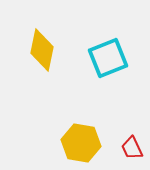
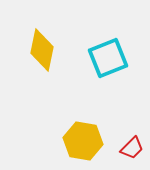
yellow hexagon: moved 2 px right, 2 px up
red trapezoid: rotated 110 degrees counterclockwise
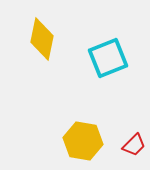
yellow diamond: moved 11 px up
red trapezoid: moved 2 px right, 3 px up
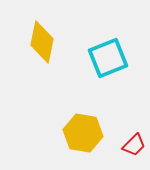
yellow diamond: moved 3 px down
yellow hexagon: moved 8 px up
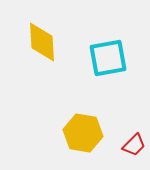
yellow diamond: rotated 15 degrees counterclockwise
cyan square: rotated 12 degrees clockwise
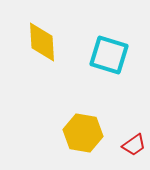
cyan square: moved 1 px right, 3 px up; rotated 27 degrees clockwise
red trapezoid: rotated 10 degrees clockwise
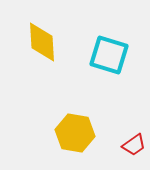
yellow hexagon: moved 8 px left
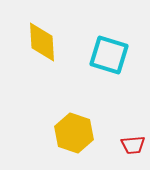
yellow hexagon: moved 1 px left; rotated 9 degrees clockwise
red trapezoid: moved 1 px left; rotated 30 degrees clockwise
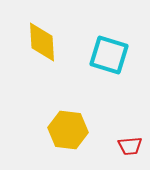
yellow hexagon: moved 6 px left, 3 px up; rotated 12 degrees counterclockwise
red trapezoid: moved 3 px left, 1 px down
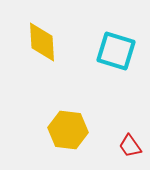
cyan square: moved 7 px right, 4 px up
red trapezoid: rotated 60 degrees clockwise
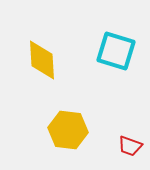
yellow diamond: moved 18 px down
red trapezoid: rotated 35 degrees counterclockwise
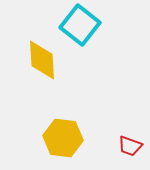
cyan square: moved 36 px left, 26 px up; rotated 21 degrees clockwise
yellow hexagon: moved 5 px left, 8 px down
